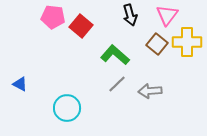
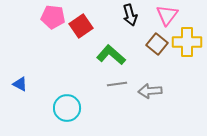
red square: rotated 15 degrees clockwise
green L-shape: moved 4 px left
gray line: rotated 36 degrees clockwise
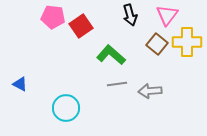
cyan circle: moved 1 px left
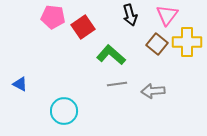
red square: moved 2 px right, 1 px down
gray arrow: moved 3 px right
cyan circle: moved 2 px left, 3 px down
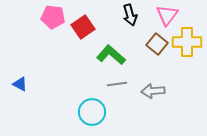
cyan circle: moved 28 px right, 1 px down
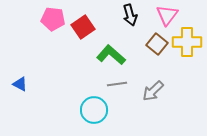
pink pentagon: moved 2 px down
gray arrow: rotated 40 degrees counterclockwise
cyan circle: moved 2 px right, 2 px up
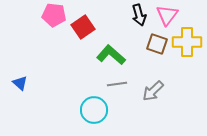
black arrow: moved 9 px right
pink pentagon: moved 1 px right, 4 px up
brown square: rotated 20 degrees counterclockwise
blue triangle: moved 1 px up; rotated 14 degrees clockwise
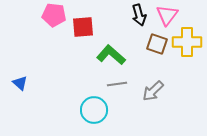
red square: rotated 30 degrees clockwise
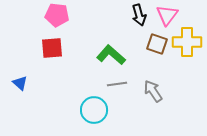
pink pentagon: moved 3 px right
red square: moved 31 px left, 21 px down
gray arrow: rotated 100 degrees clockwise
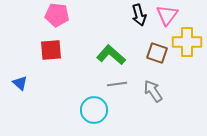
brown square: moved 9 px down
red square: moved 1 px left, 2 px down
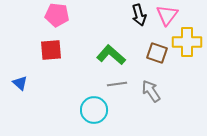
gray arrow: moved 2 px left
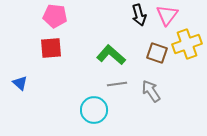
pink pentagon: moved 2 px left, 1 px down
yellow cross: moved 2 px down; rotated 20 degrees counterclockwise
red square: moved 2 px up
